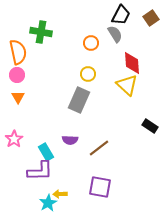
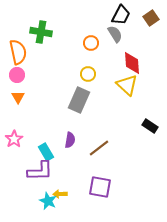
purple semicircle: rotated 84 degrees counterclockwise
cyan star: moved 2 px up; rotated 18 degrees counterclockwise
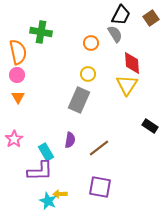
yellow triangle: rotated 20 degrees clockwise
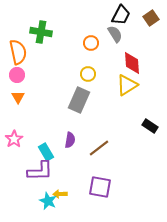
yellow triangle: rotated 25 degrees clockwise
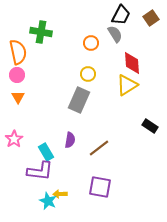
purple L-shape: rotated 8 degrees clockwise
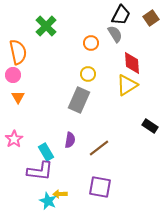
green cross: moved 5 px right, 6 px up; rotated 35 degrees clockwise
pink circle: moved 4 px left
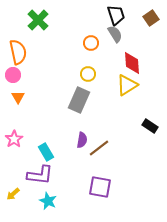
black trapezoid: moved 5 px left; rotated 45 degrees counterclockwise
green cross: moved 8 px left, 6 px up
purple semicircle: moved 12 px right
purple L-shape: moved 4 px down
yellow arrow: moved 47 px left; rotated 40 degrees counterclockwise
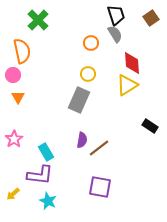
orange semicircle: moved 4 px right, 1 px up
